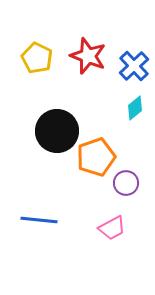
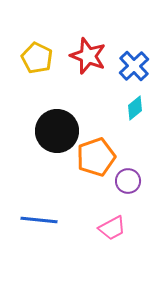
purple circle: moved 2 px right, 2 px up
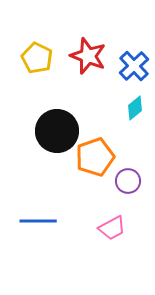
orange pentagon: moved 1 px left
blue line: moved 1 px left, 1 px down; rotated 6 degrees counterclockwise
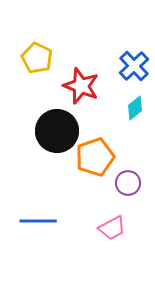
red star: moved 7 px left, 30 px down
purple circle: moved 2 px down
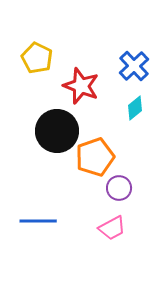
purple circle: moved 9 px left, 5 px down
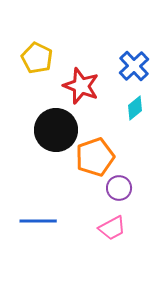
black circle: moved 1 px left, 1 px up
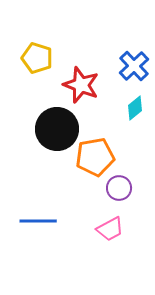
yellow pentagon: rotated 8 degrees counterclockwise
red star: moved 1 px up
black circle: moved 1 px right, 1 px up
orange pentagon: rotated 9 degrees clockwise
pink trapezoid: moved 2 px left, 1 px down
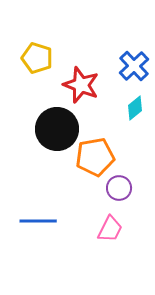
pink trapezoid: rotated 36 degrees counterclockwise
